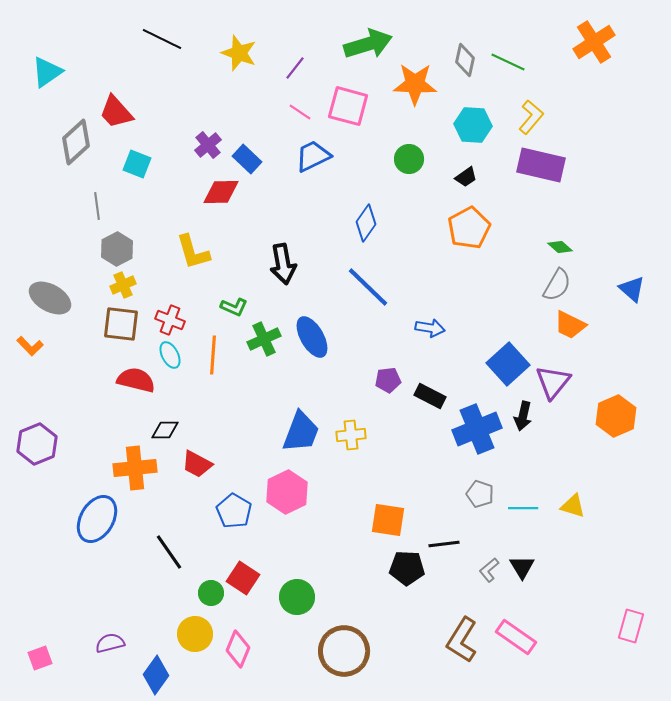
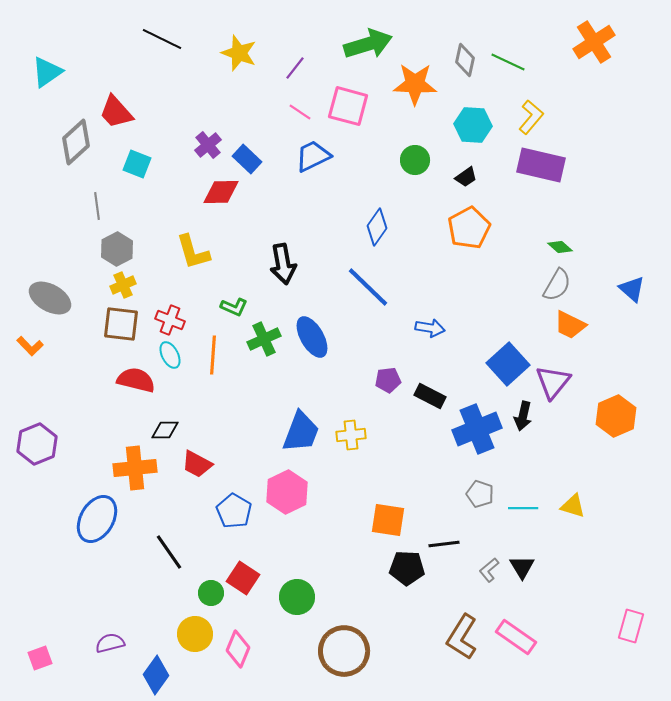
green circle at (409, 159): moved 6 px right, 1 px down
blue diamond at (366, 223): moved 11 px right, 4 px down
brown L-shape at (462, 640): moved 3 px up
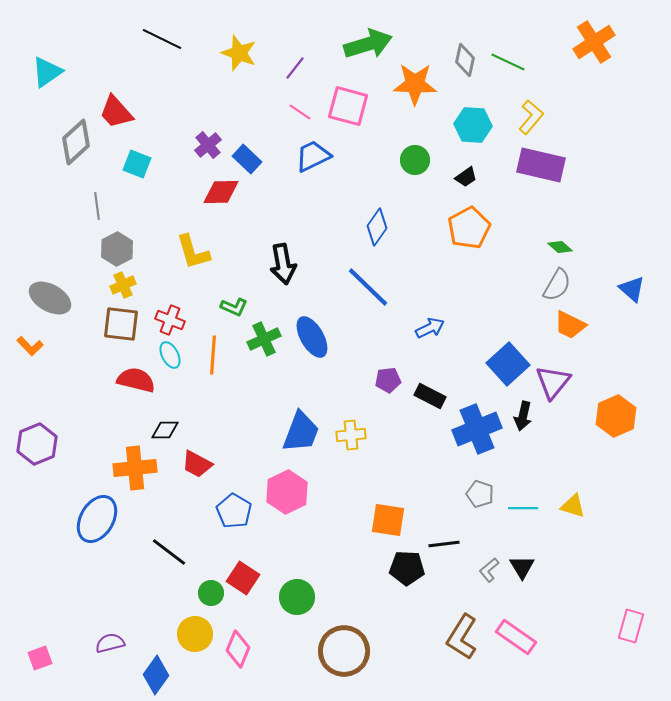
blue arrow at (430, 328): rotated 36 degrees counterclockwise
black line at (169, 552): rotated 18 degrees counterclockwise
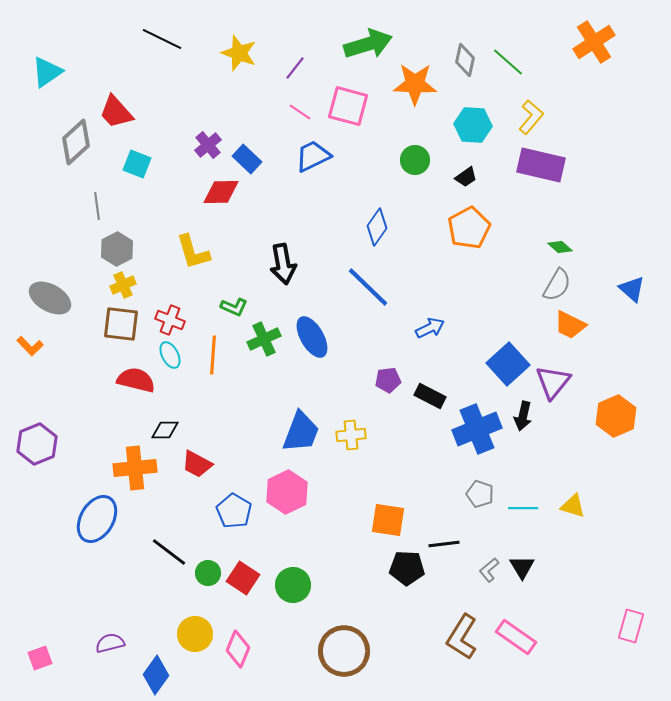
green line at (508, 62): rotated 16 degrees clockwise
green circle at (211, 593): moved 3 px left, 20 px up
green circle at (297, 597): moved 4 px left, 12 px up
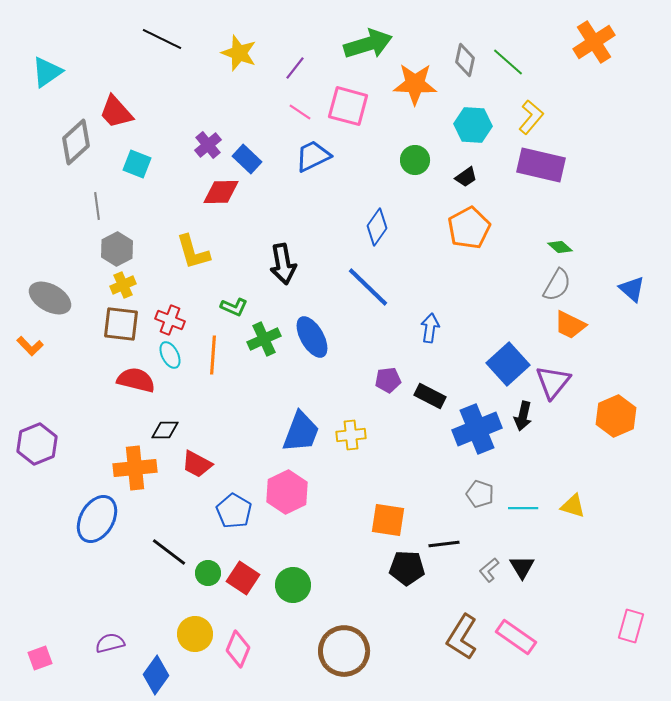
blue arrow at (430, 328): rotated 56 degrees counterclockwise
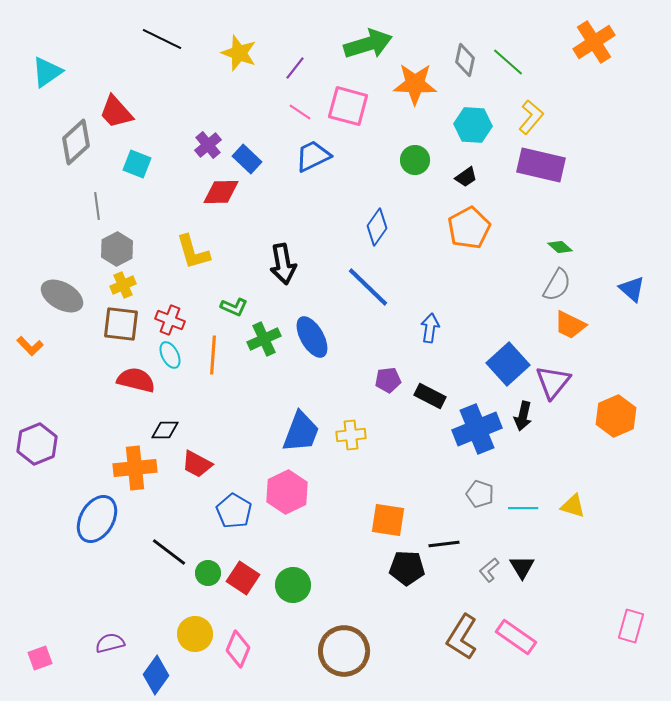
gray ellipse at (50, 298): moved 12 px right, 2 px up
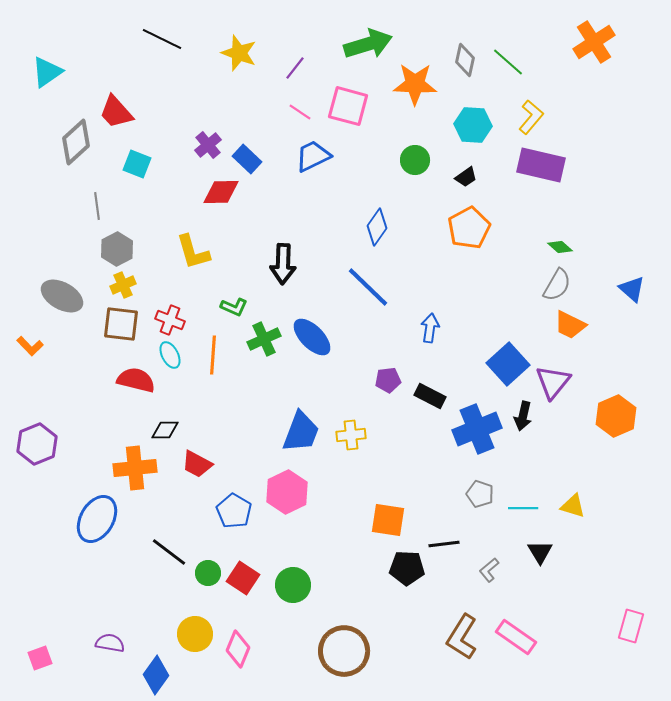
black arrow at (283, 264): rotated 12 degrees clockwise
blue ellipse at (312, 337): rotated 15 degrees counterclockwise
black triangle at (522, 567): moved 18 px right, 15 px up
purple semicircle at (110, 643): rotated 24 degrees clockwise
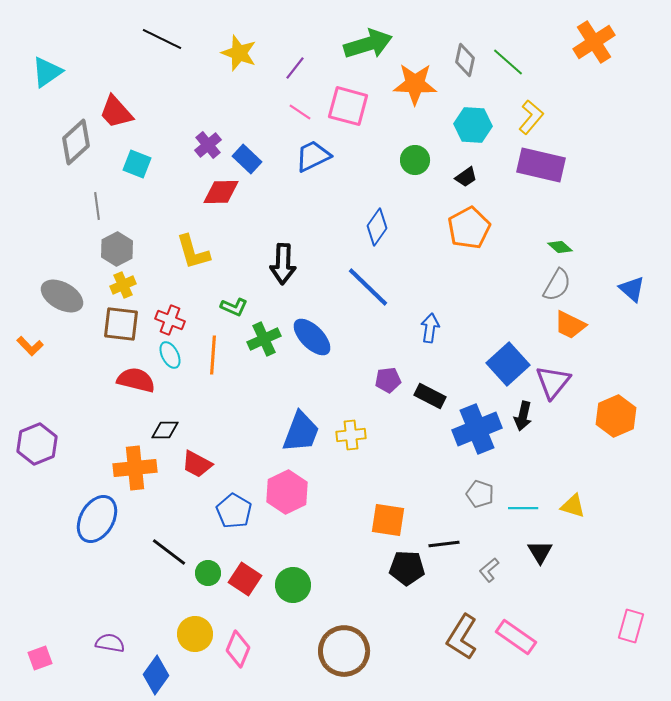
red square at (243, 578): moved 2 px right, 1 px down
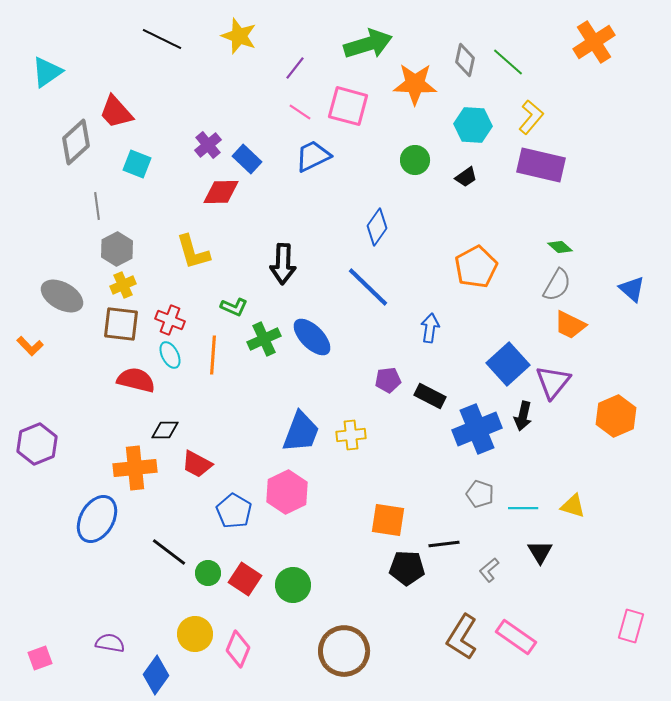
yellow star at (239, 53): moved 17 px up
orange pentagon at (469, 228): moved 7 px right, 39 px down
